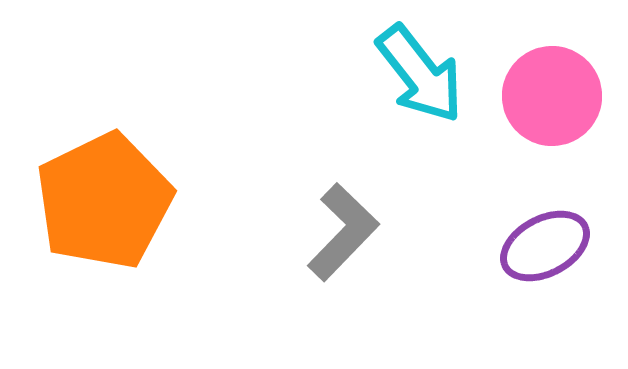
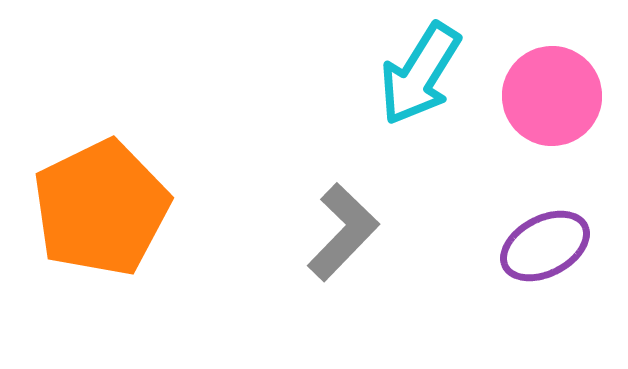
cyan arrow: rotated 70 degrees clockwise
orange pentagon: moved 3 px left, 7 px down
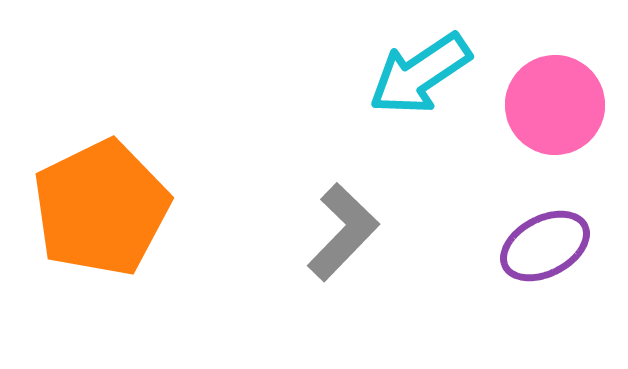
cyan arrow: rotated 24 degrees clockwise
pink circle: moved 3 px right, 9 px down
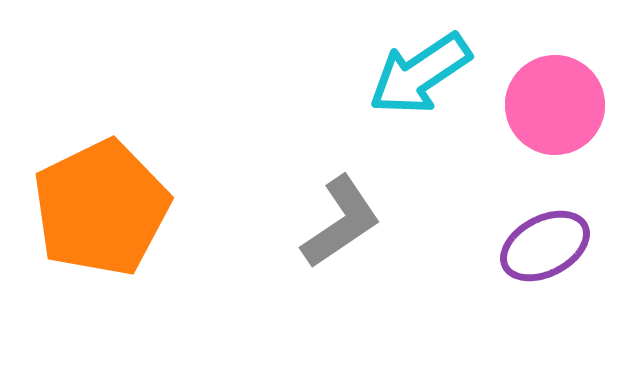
gray L-shape: moved 2 px left, 10 px up; rotated 12 degrees clockwise
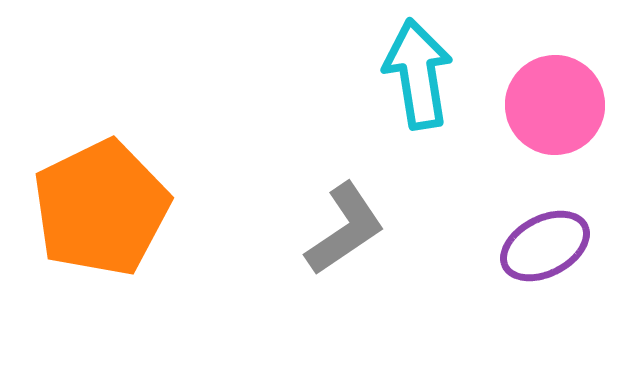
cyan arrow: moved 2 px left; rotated 115 degrees clockwise
gray L-shape: moved 4 px right, 7 px down
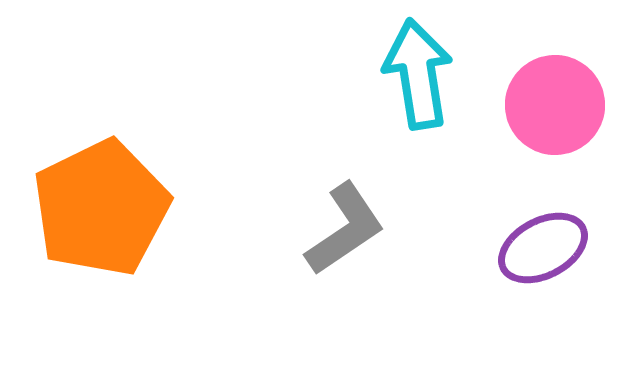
purple ellipse: moved 2 px left, 2 px down
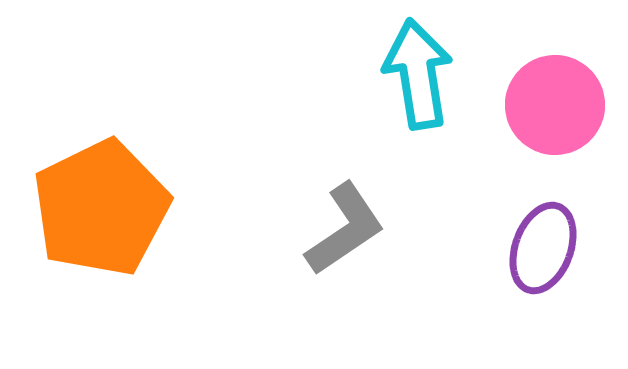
purple ellipse: rotated 42 degrees counterclockwise
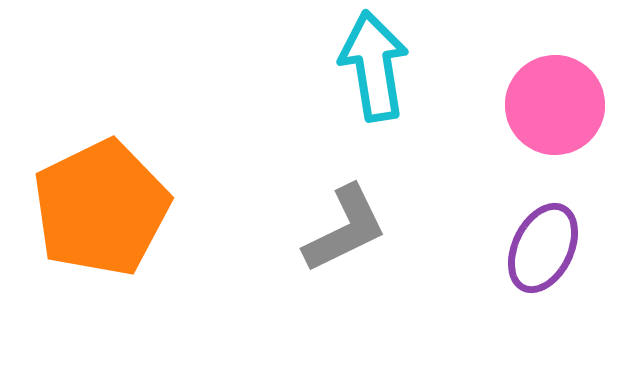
cyan arrow: moved 44 px left, 8 px up
gray L-shape: rotated 8 degrees clockwise
purple ellipse: rotated 6 degrees clockwise
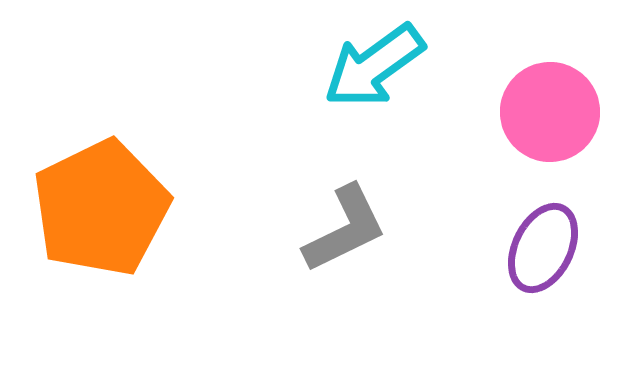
cyan arrow: rotated 117 degrees counterclockwise
pink circle: moved 5 px left, 7 px down
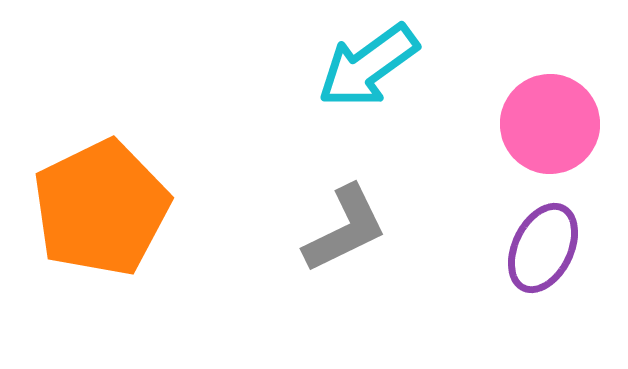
cyan arrow: moved 6 px left
pink circle: moved 12 px down
